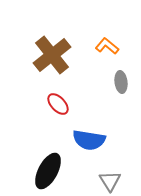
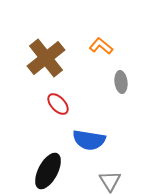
orange L-shape: moved 6 px left
brown cross: moved 6 px left, 3 px down
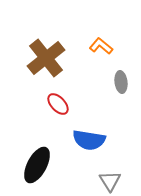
black ellipse: moved 11 px left, 6 px up
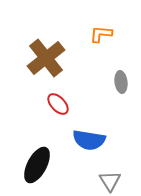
orange L-shape: moved 12 px up; rotated 35 degrees counterclockwise
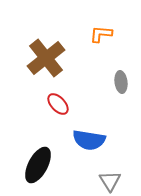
black ellipse: moved 1 px right
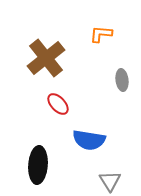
gray ellipse: moved 1 px right, 2 px up
black ellipse: rotated 24 degrees counterclockwise
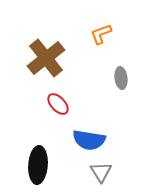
orange L-shape: rotated 25 degrees counterclockwise
gray ellipse: moved 1 px left, 2 px up
gray triangle: moved 9 px left, 9 px up
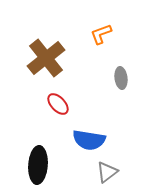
gray triangle: moved 6 px right; rotated 25 degrees clockwise
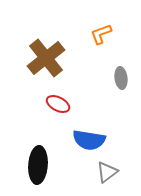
red ellipse: rotated 20 degrees counterclockwise
